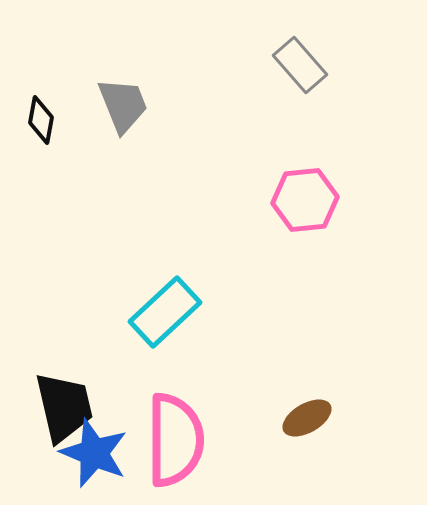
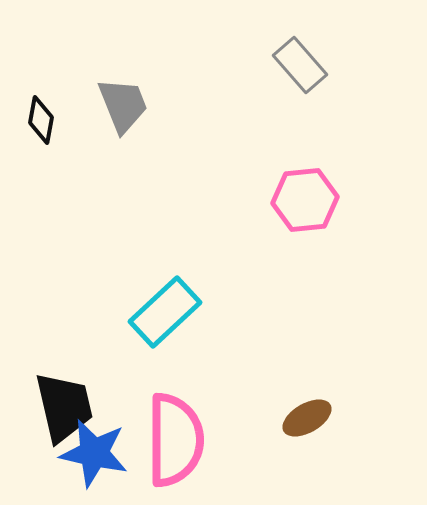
blue star: rotated 10 degrees counterclockwise
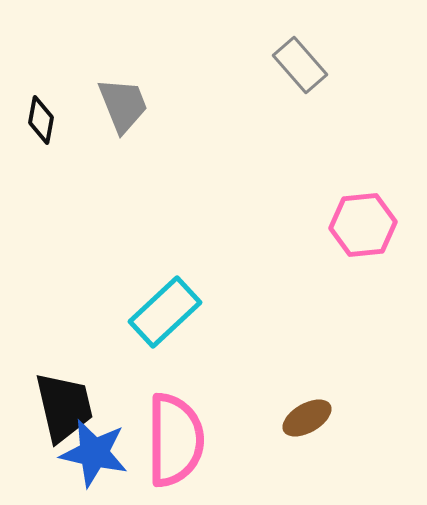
pink hexagon: moved 58 px right, 25 px down
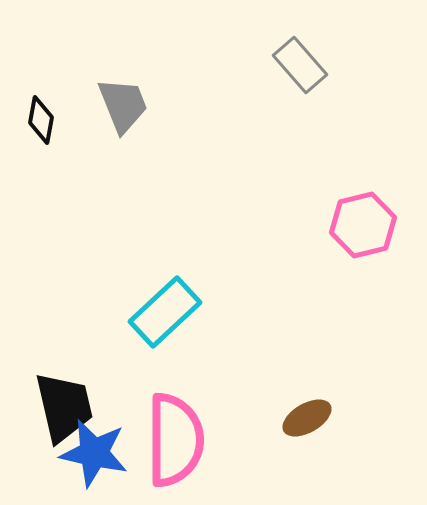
pink hexagon: rotated 8 degrees counterclockwise
